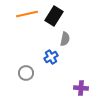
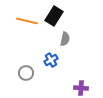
orange line: moved 7 px down; rotated 25 degrees clockwise
blue cross: moved 3 px down
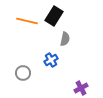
gray circle: moved 3 px left
purple cross: rotated 32 degrees counterclockwise
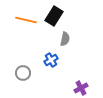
orange line: moved 1 px left, 1 px up
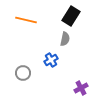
black rectangle: moved 17 px right
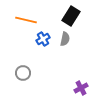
blue cross: moved 8 px left, 21 px up
